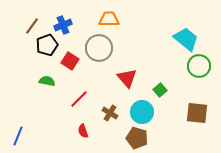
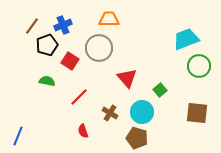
cyan trapezoid: rotated 60 degrees counterclockwise
red line: moved 2 px up
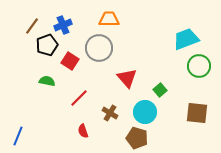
red line: moved 1 px down
cyan circle: moved 3 px right
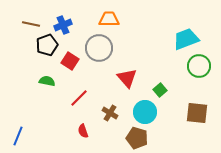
brown line: moved 1 px left, 2 px up; rotated 66 degrees clockwise
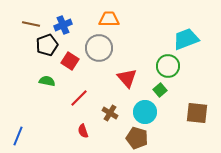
green circle: moved 31 px left
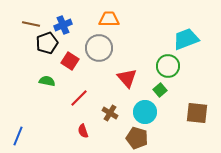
black pentagon: moved 2 px up
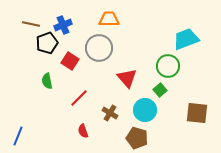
green semicircle: rotated 112 degrees counterclockwise
cyan circle: moved 2 px up
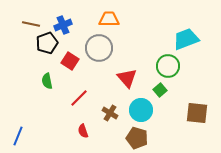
cyan circle: moved 4 px left
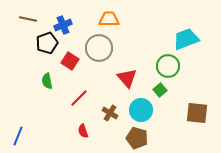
brown line: moved 3 px left, 5 px up
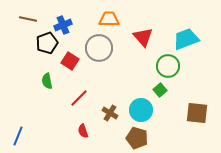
red triangle: moved 16 px right, 41 px up
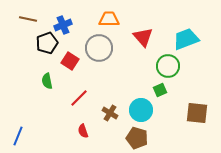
green square: rotated 16 degrees clockwise
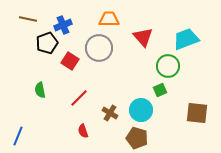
green semicircle: moved 7 px left, 9 px down
